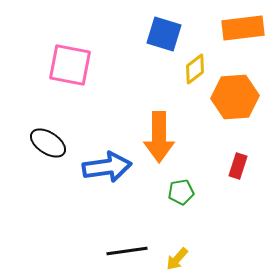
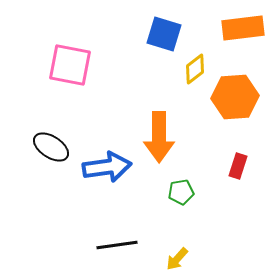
black ellipse: moved 3 px right, 4 px down
black line: moved 10 px left, 6 px up
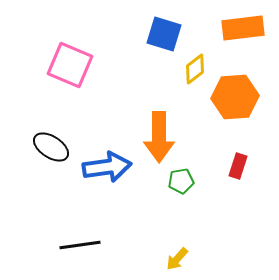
pink square: rotated 12 degrees clockwise
green pentagon: moved 11 px up
black line: moved 37 px left
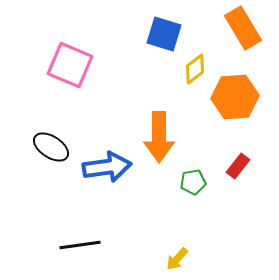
orange rectangle: rotated 66 degrees clockwise
red rectangle: rotated 20 degrees clockwise
green pentagon: moved 12 px right, 1 px down
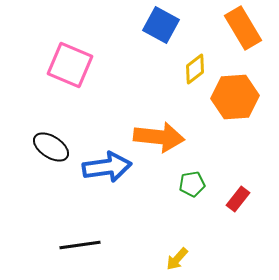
blue square: moved 3 px left, 9 px up; rotated 12 degrees clockwise
orange arrow: rotated 84 degrees counterclockwise
red rectangle: moved 33 px down
green pentagon: moved 1 px left, 2 px down
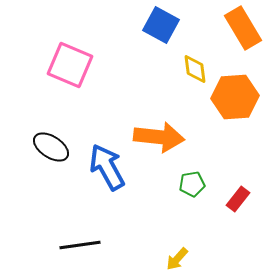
yellow diamond: rotated 60 degrees counterclockwise
blue arrow: rotated 111 degrees counterclockwise
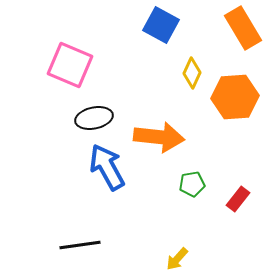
yellow diamond: moved 3 px left, 4 px down; rotated 32 degrees clockwise
black ellipse: moved 43 px right, 29 px up; rotated 45 degrees counterclockwise
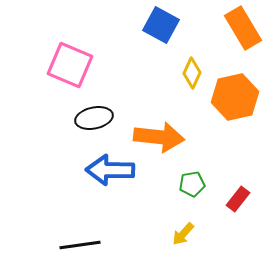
orange hexagon: rotated 9 degrees counterclockwise
blue arrow: moved 3 px right, 3 px down; rotated 60 degrees counterclockwise
yellow arrow: moved 6 px right, 25 px up
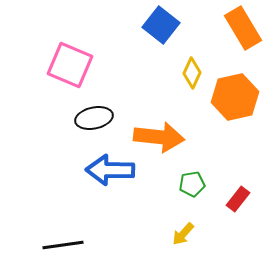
blue square: rotated 9 degrees clockwise
black line: moved 17 px left
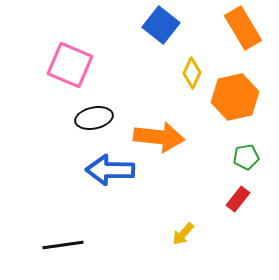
green pentagon: moved 54 px right, 27 px up
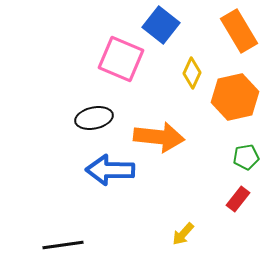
orange rectangle: moved 4 px left, 3 px down
pink square: moved 51 px right, 6 px up
